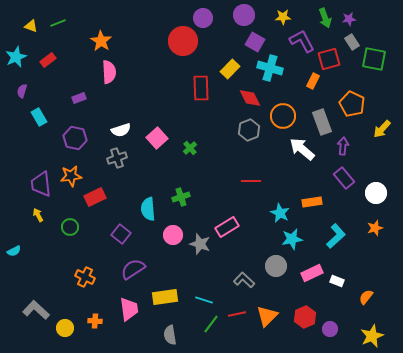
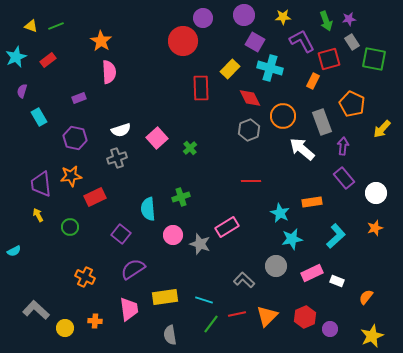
green arrow at (325, 18): moved 1 px right, 3 px down
green line at (58, 23): moved 2 px left, 3 px down
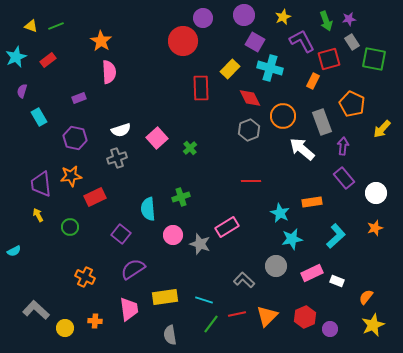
yellow star at (283, 17): rotated 21 degrees counterclockwise
yellow star at (372, 336): moved 1 px right, 11 px up
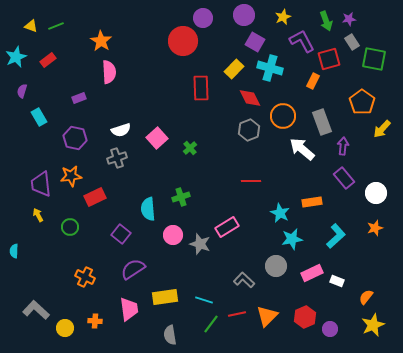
yellow rectangle at (230, 69): moved 4 px right
orange pentagon at (352, 104): moved 10 px right, 2 px up; rotated 10 degrees clockwise
cyan semicircle at (14, 251): rotated 120 degrees clockwise
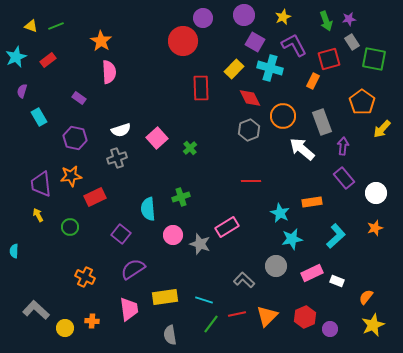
purple L-shape at (302, 41): moved 8 px left, 4 px down
purple rectangle at (79, 98): rotated 56 degrees clockwise
orange cross at (95, 321): moved 3 px left
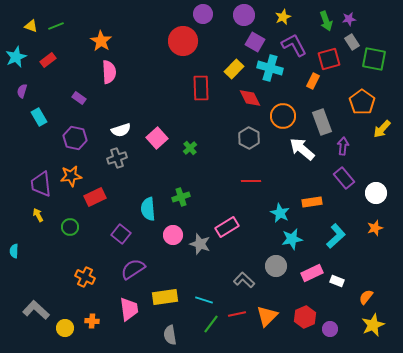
purple circle at (203, 18): moved 4 px up
gray hexagon at (249, 130): moved 8 px down; rotated 10 degrees counterclockwise
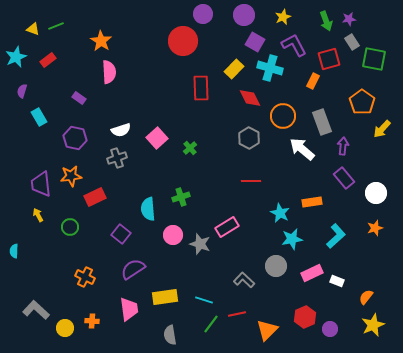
yellow triangle at (31, 26): moved 2 px right, 3 px down
orange triangle at (267, 316): moved 14 px down
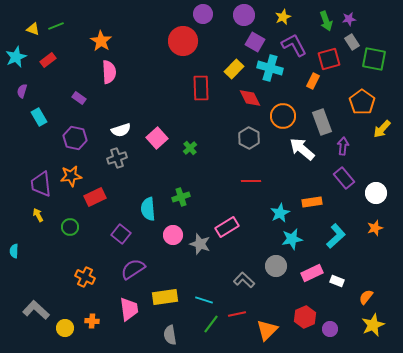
cyan star at (280, 213): rotated 18 degrees clockwise
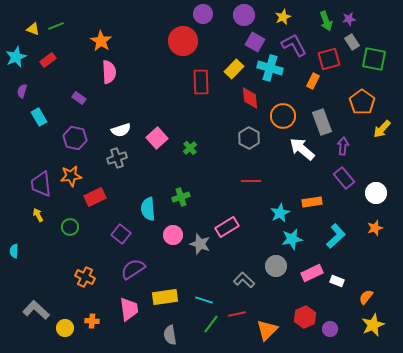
red rectangle at (201, 88): moved 6 px up
red diamond at (250, 98): rotated 20 degrees clockwise
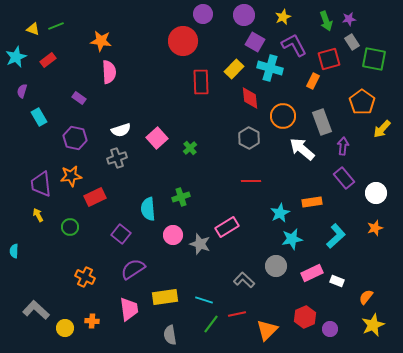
orange star at (101, 41): rotated 25 degrees counterclockwise
